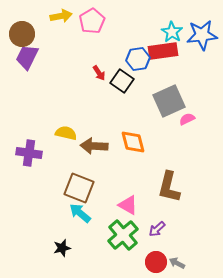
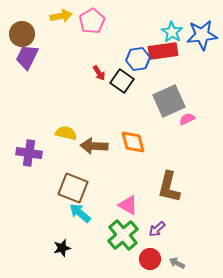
brown square: moved 6 px left
red circle: moved 6 px left, 3 px up
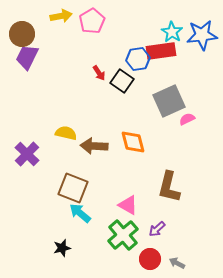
red rectangle: moved 2 px left
purple cross: moved 2 px left, 1 px down; rotated 35 degrees clockwise
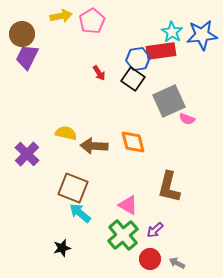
black square: moved 11 px right, 2 px up
pink semicircle: rotated 133 degrees counterclockwise
purple arrow: moved 2 px left, 1 px down
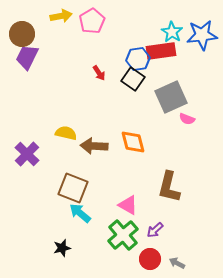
gray square: moved 2 px right, 4 px up
